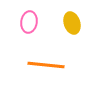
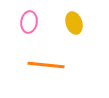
yellow ellipse: moved 2 px right
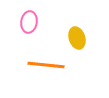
yellow ellipse: moved 3 px right, 15 px down
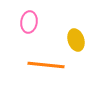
yellow ellipse: moved 1 px left, 2 px down
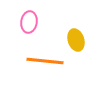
orange line: moved 1 px left, 4 px up
